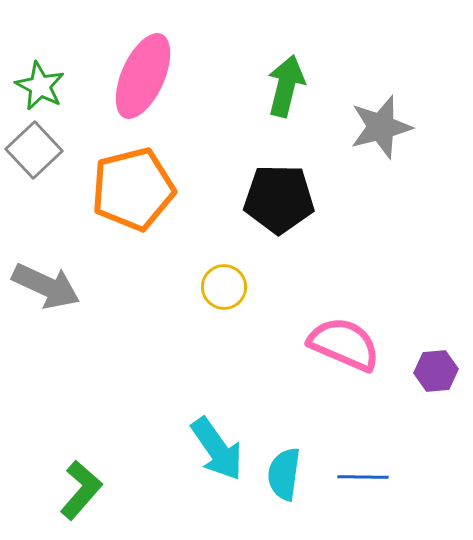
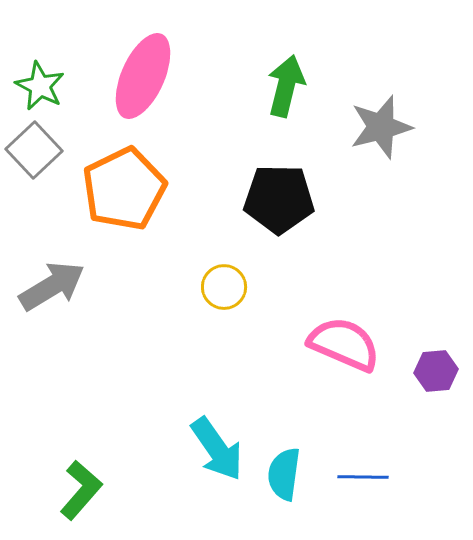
orange pentagon: moved 9 px left; rotated 12 degrees counterclockwise
gray arrow: moved 6 px right; rotated 56 degrees counterclockwise
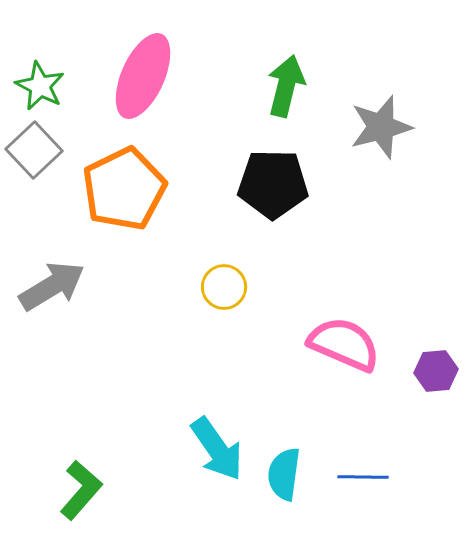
black pentagon: moved 6 px left, 15 px up
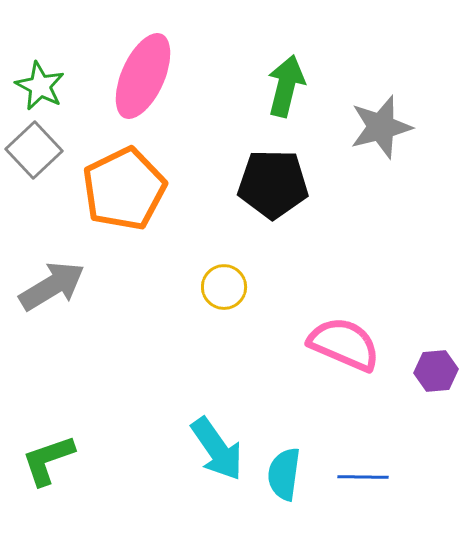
green L-shape: moved 33 px left, 30 px up; rotated 150 degrees counterclockwise
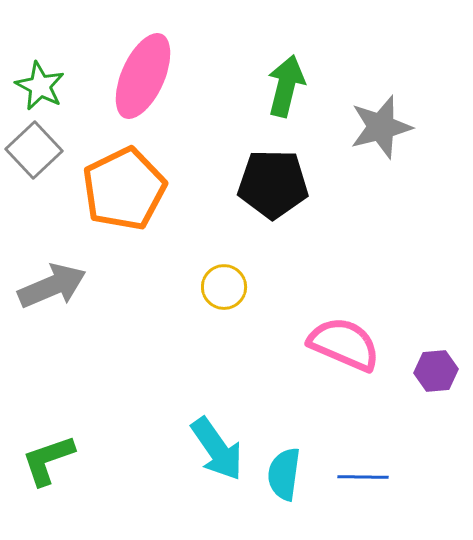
gray arrow: rotated 8 degrees clockwise
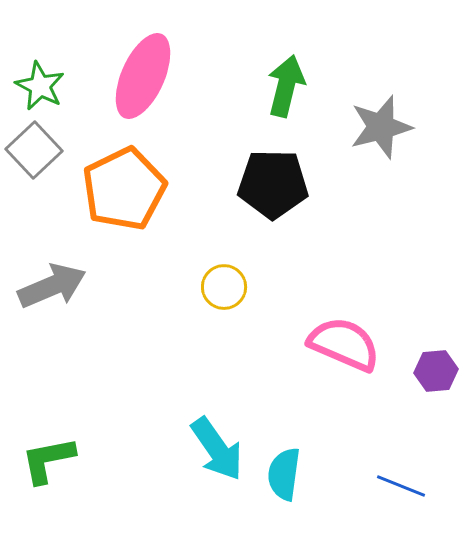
green L-shape: rotated 8 degrees clockwise
blue line: moved 38 px right, 9 px down; rotated 21 degrees clockwise
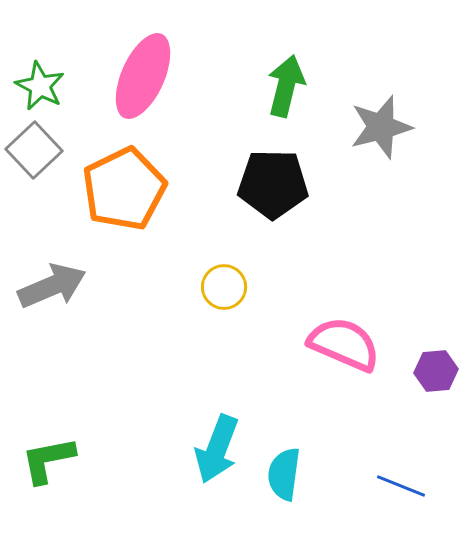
cyan arrow: rotated 56 degrees clockwise
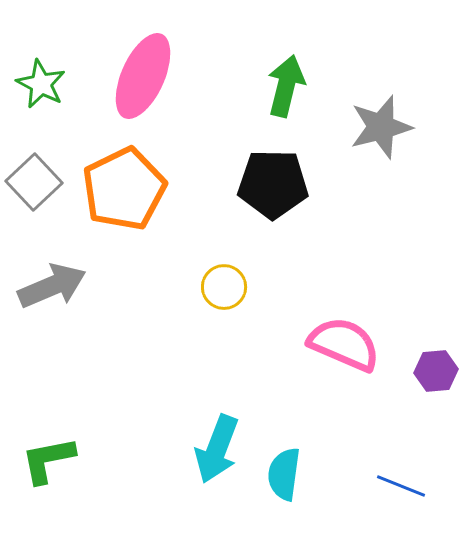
green star: moved 1 px right, 2 px up
gray square: moved 32 px down
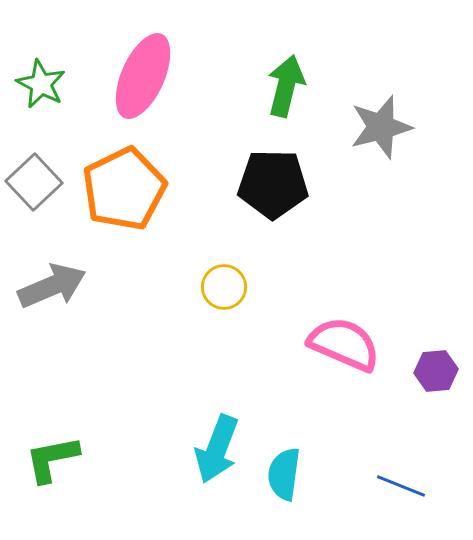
green L-shape: moved 4 px right, 1 px up
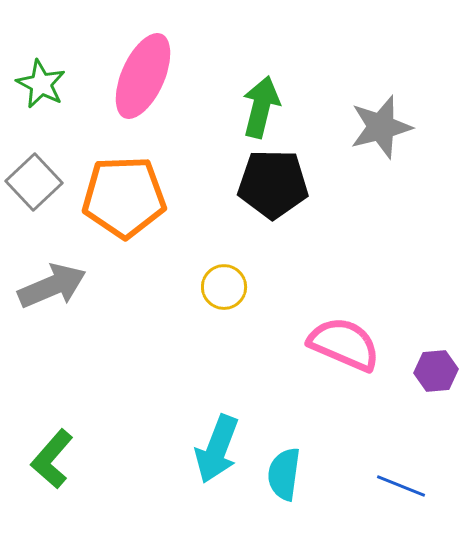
green arrow: moved 25 px left, 21 px down
orange pentagon: moved 8 px down; rotated 24 degrees clockwise
green L-shape: rotated 38 degrees counterclockwise
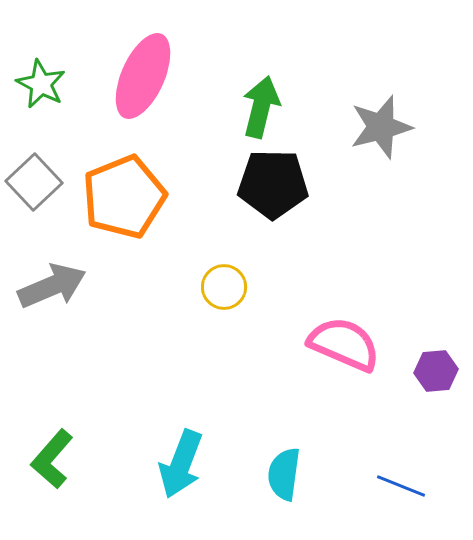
orange pentagon: rotated 20 degrees counterclockwise
cyan arrow: moved 36 px left, 15 px down
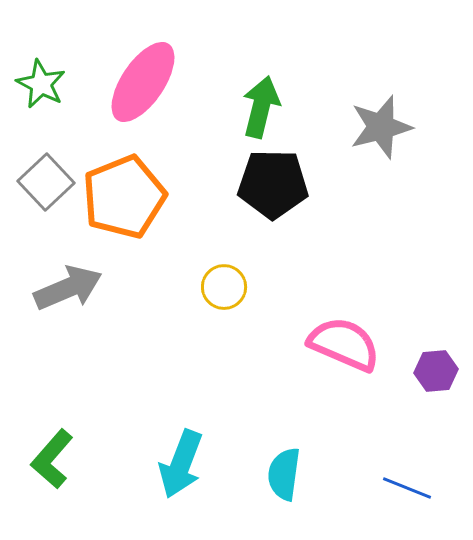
pink ellipse: moved 6 px down; rotated 10 degrees clockwise
gray square: moved 12 px right
gray arrow: moved 16 px right, 2 px down
blue line: moved 6 px right, 2 px down
